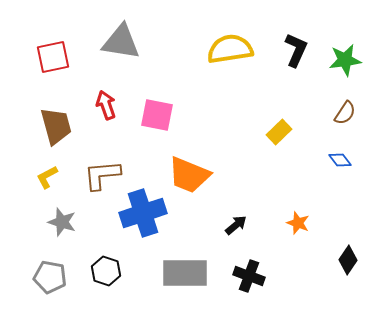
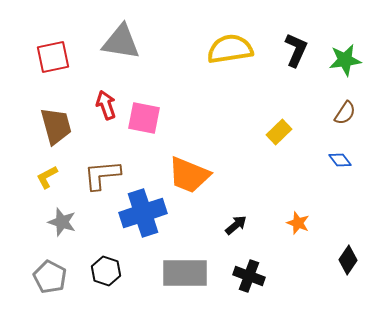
pink square: moved 13 px left, 3 px down
gray pentagon: rotated 16 degrees clockwise
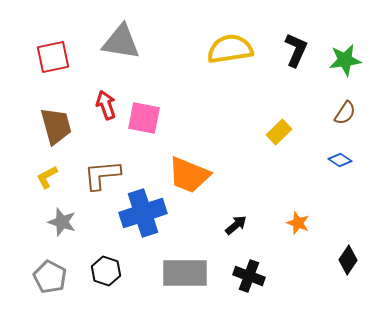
blue diamond: rotated 20 degrees counterclockwise
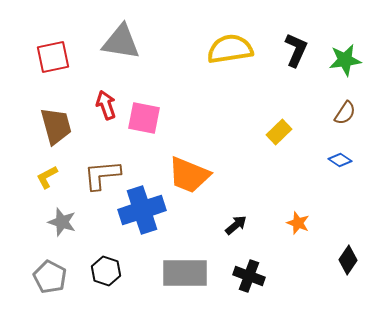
blue cross: moved 1 px left, 3 px up
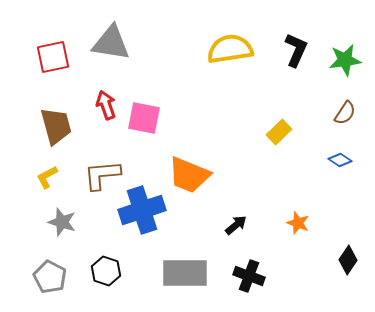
gray triangle: moved 10 px left, 1 px down
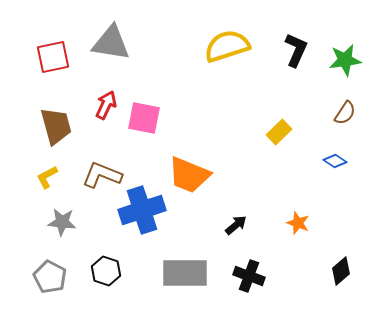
yellow semicircle: moved 3 px left, 3 px up; rotated 9 degrees counterclockwise
red arrow: rotated 44 degrees clockwise
blue diamond: moved 5 px left, 1 px down
brown L-shape: rotated 27 degrees clockwise
gray star: rotated 12 degrees counterclockwise
black diamond: moved 7 px left, 11 px down; rotated 16 degrees clockwise
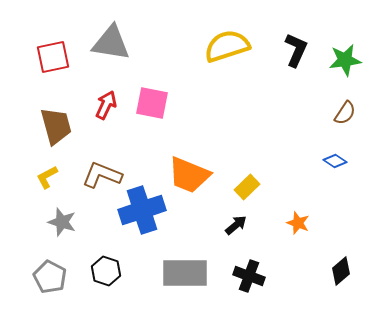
pink square: moved 8 px right, 15 px up
yellow rectangle: moved 32 px left, 55 px down
gray star: rotated 12 degrees clockwise
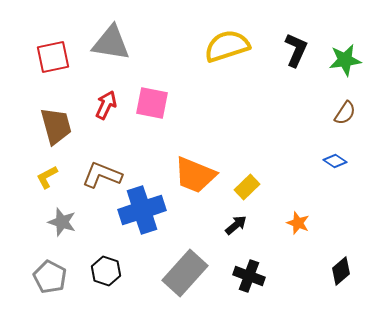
orange trapezoid: moved 6 px right
gray rectangle: rotated 48 degrees counterclockwise
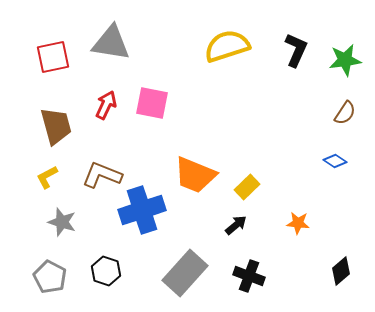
orange star: rotated 15 degrees counterclockwise
